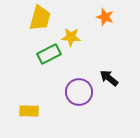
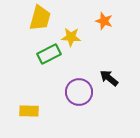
orange star: moved 1 px left, 4 px down
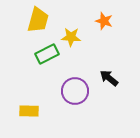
yellow trapezoid: moved 2 px left, 2 px down
green rectangle: moved 2 px left
purple circle: moved 4 px left, 1 px up
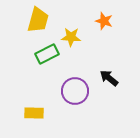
yellow rectangle: moved 5 px right, 2 px down
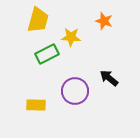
yellow rectangle: moved 2 px right, 8 px up
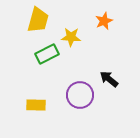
orange star: rotated 30 degrees clockwise
black arrow: moved 1 px down
purple circle: moved 5 px right, 4 px down
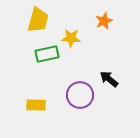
yellow star: moved 1 px down
green rectangle: rotated 15 degrees clockwise
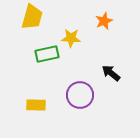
yellow trapezoid: moved 6 px left, 3 px up
black arrow: moved 2 px right, 6 px up
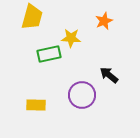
green rectangle: moved 2 px right
black arrow: moved 2 px left, 2 px down
purple circle: moved 2 px right
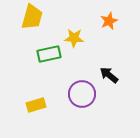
orange star: moved 5 px right
yellow star: moved 3 px right
purple circle: moved 1 px up
yellow rectangle: rotated 18 degrees counterclockwise
